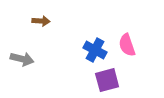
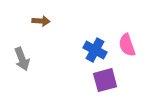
gray arrow: rotated 55 degrees clockwise
purple square: moved 2 px left
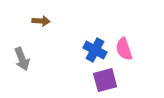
pink semicircle: moved 3 px left, 4 px down
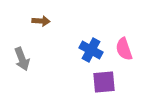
blue cross: moved 4 px left
purple square: moved 1 px left, 2 px down; rotated 10 degrees clockwise
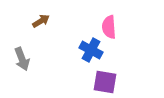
brown arrow: rotated 36 degrees counterclockwise
pink semicircle: moved 15 px left, 22 px up; rotated 15 degrees clockwise
purple square: moved 1 px right; rotated 15 degrees clockwise
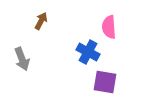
brown arrow: rotated 30 degrees counterclockwise
blue cross: moved 3 px left, 2 px down
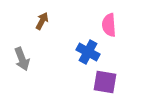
brown arrow: moved 1 px right
pink semicircle: moved 2 px up
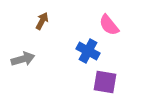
pink semicircle: rotated 35 degrees counterclockwise
blue cross: moved 1 px up
gray arrow: moved 1 px right; rotated 85 degrees counterclockwise
